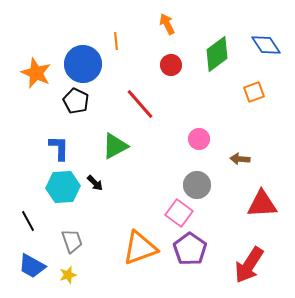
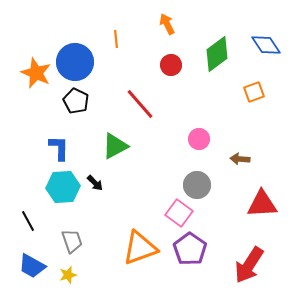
orange line: moved 2 px up
blue circle: moved 8 px left, 2 px up
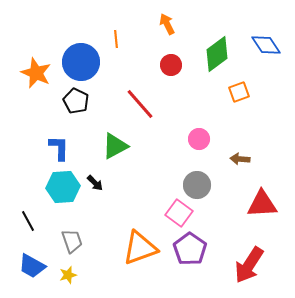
blue circle: moved 6 px right
orange square: moved 15 px left
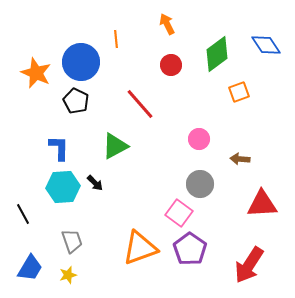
gray circle: moved 3 px right, 1 px up
black line: moved 5 px left, 7 px up
blue trapezoid: moved 2 px left, 2 px down; rotated 88 degrees counterclockwise
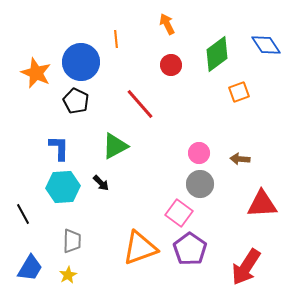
pink circle: moved 14 px down
black arrow: moved 6 px right
gray trapezoid: rotated 20 degrees clockwise
red arrow: moved 3 px left, 2 px down
yellow star: rotated 12 degrees counterclockwise
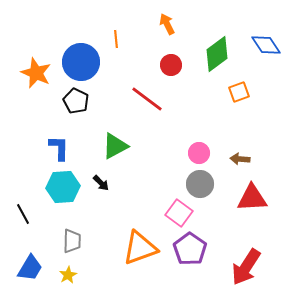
red line: moved 7 px right, 5 px up; rotated 12 degrees counterclockwise
red triangle: moved 10 px left, 6 px up
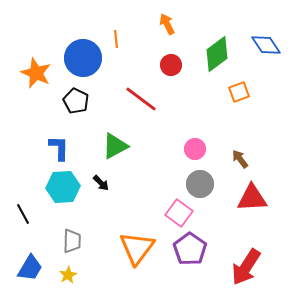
blue circle: moved 2 px right, 4 px up
red line: moved 6 px left
pink circle: moved 4 px left, 4 px up
brown arrow: rotated 48 degrees clockwise
orange triangle: moved 3 px left; rotated 33 degrees counterclockwise
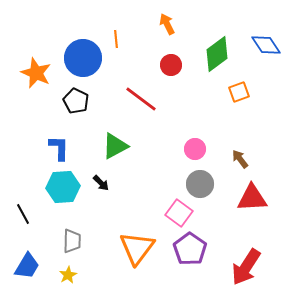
blue trapezoid: moved 3 px left, 2 px up
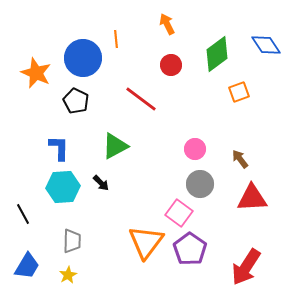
orange triangle: moved 9 px right, 6 px up
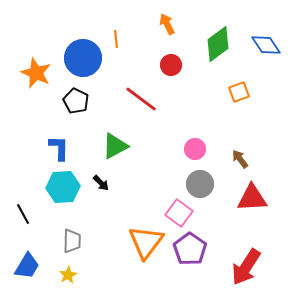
green diamond: moved 1 px right, 10 px up
